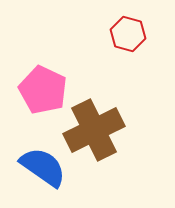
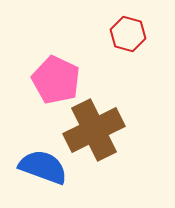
pink pentagon: moved 13 px right, 10 px up
blue semicircle: rotated 15 degrees counterclockwise
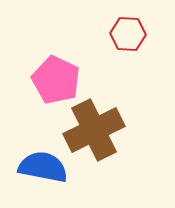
red hexagon: rotated 12 degrees counterclockwise
blue semicircle: rotated 9 degrees counterclockwise
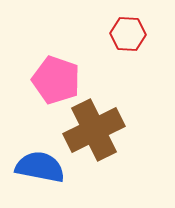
pink pentagon: rotated 6 degrees counterclockwise
blue semicircle: moved 3 px left
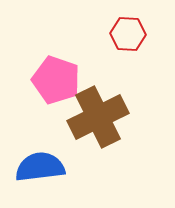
brown cross: moved 4 px right, 13 px up
blue semicircle: rotated 18 degrees counterclockwise
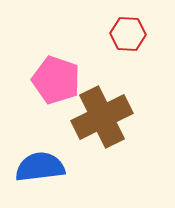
brown cross: moved 4 px right
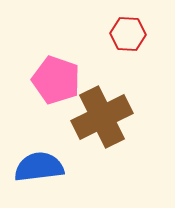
blue semicircle: moved 1 px left
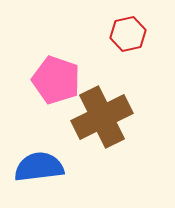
red hexagon: rotated 16 degrees counterclockwise
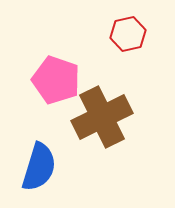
blue semicircle: rotated 114 degrees clockwise
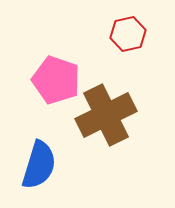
brown cross: moved 4 px right, 2 px up
blue semicircle: moved 2 px up
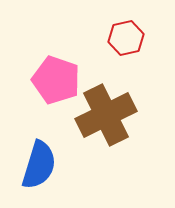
red hexagon: moved 2 px left, 4 px down
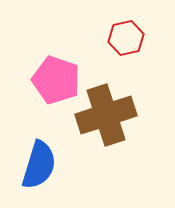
brown cross: rotated 8 degrees clockwise
